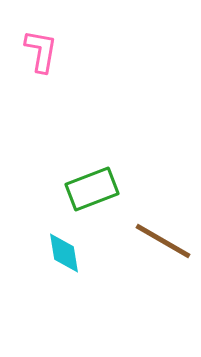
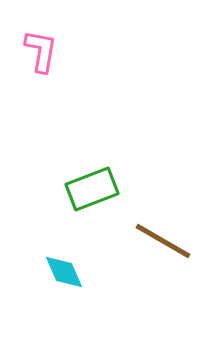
cyan diamond: moved 19 px down; rotated 15 degrees counterclockwise
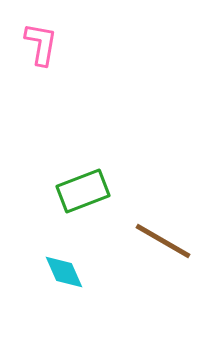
pink L-shape: moved 7 px up
green rectangle: moved 9 px left, 2 px down
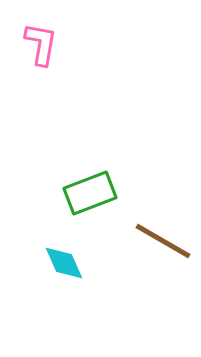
green rectangle: moved 7 px right, 2 px down
cyan diamond: moved 9 px up
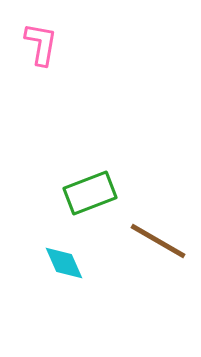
brown line: moved 5 px left
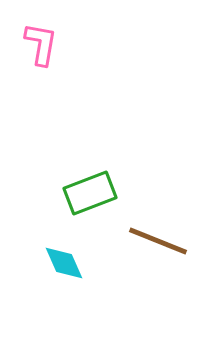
brown line: rotated 8 degrees counterclockwise
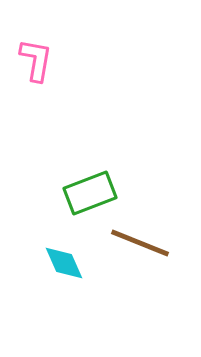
pink L-shape: moved 5 px left, 16 px down
brown line: moved 18 px left, 2 px down
